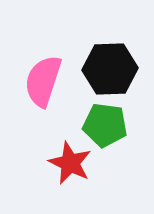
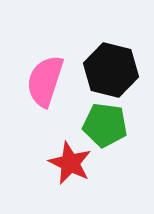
black hexagon: moved 1 px right, 1 px down; rotated 16 degrees clockwise
pink semicircle: moved 2 px right
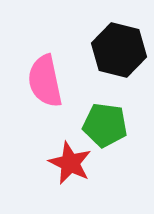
black hexagon: moved 8 px right, 20 px up
pink semicircle: rotated 30 degrees counterclockwise
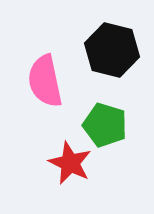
black hexagon: moved 7 px left
green pentagon: rotated 9 degrees clockwise
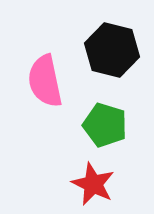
red star: moved 23 px right, 21 px down
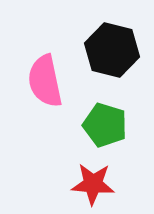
red star: rotated 21 degrees counterclockwise
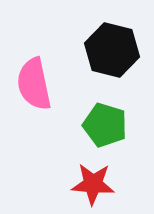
pink semicircle: moved 11 px left, 3 px down
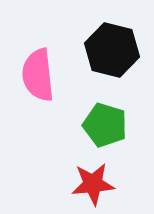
pink semicircle: moved 4 px right, 9 px up; rotated 6 degrees clockwise
red star: rotated 9 degrees counterclockwise
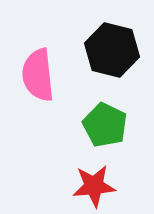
green pentagon: rotated 9 degrees clockwise
red star: moved 1 px right, 2 px down
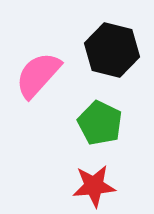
pink semicircle: rotated 48 degrees clockwise
green pentagon: moved 5 px left, 2 px up
